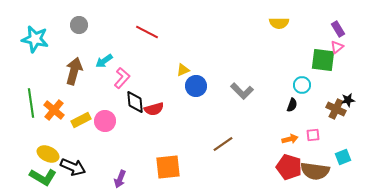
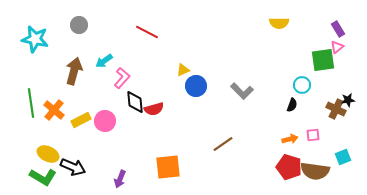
green square: rotated 15 degrees counterclockwise
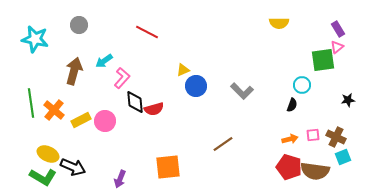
brown cross: moved 28 px down
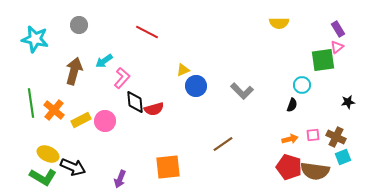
black star: moved 2 px down
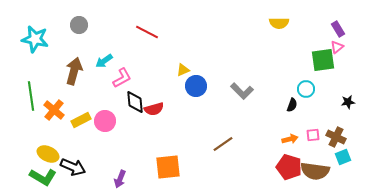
pink L-shape: rotated 20 degrees clockwise
cyan circle: moved 4 px right, 4 px down
green line: moved 7 px up
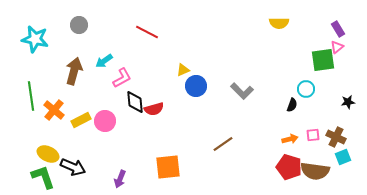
green L-shape: rotated 140 degrees counterclockwise
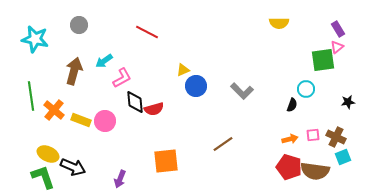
yellow rectangle: rotated 48 degrees clockwise
orange square: moved 2 px left, 6 px up
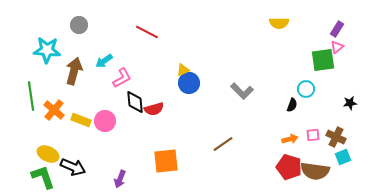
purple rectangle: moved 1 px left; rotated 63 degrees clockwise
cyan star: moved 12 px right, 11 px down; rotated 8 degrees counterclockwise
blue circle: moved 7 px left, 3 px up
black star: moved 2 px right, 1 px down
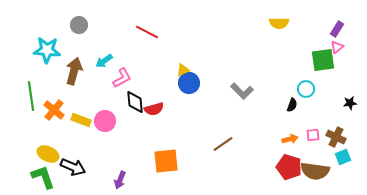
purple arrow: moved 1 px down
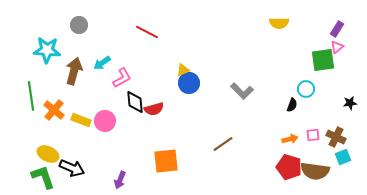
cyan arrow: moved 2 px left, 2 px down
black arrow: moved 1 px left, 1 px down
